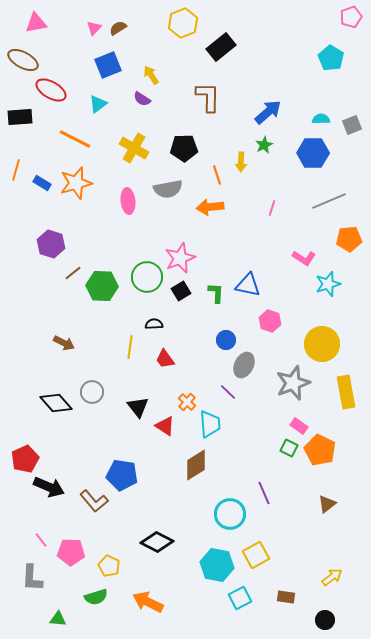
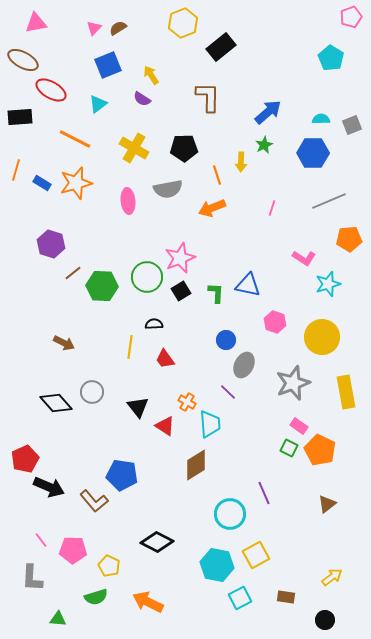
orange arrow at (210, 207): moved 2 px right, 1 px down; rotated 16 degrees counterclockwise
pink hexagon at (270, 321): moved 5 px right, 1 px down
yellow circle at (322, 344): moved 7 px up
orange cross at (187, 402): rotated 12 degrees counterclockwise
pink pentagon at (71, 552): moved 2 px right, 2 px up
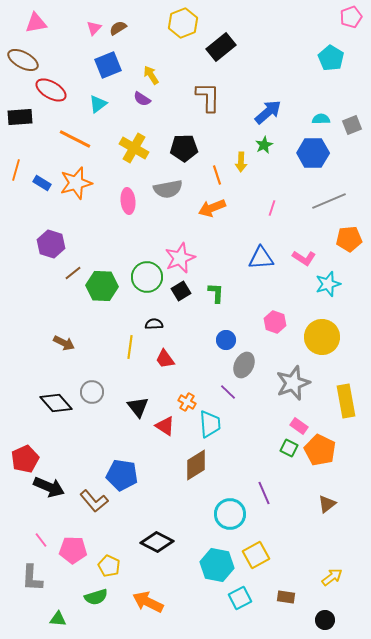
blue triangle at (248, 285): moved 13 px right, 27 px up; rotated 16 degrees counterclockwise
yellow rectangle at (346, 392): moved 9 px down
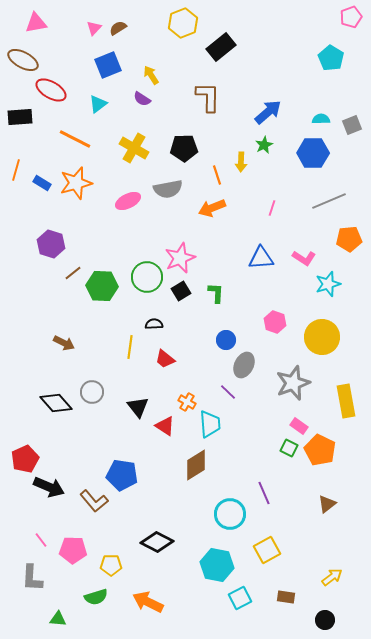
pink ellipse at (128, 201): rotated 70 degrees clockwise
red trapezoid at (165, 359): rotated 15 degrees counterclockwise
yellow square at (256, 555): moved 11 px right, 5 px up
yellow pentagon at (109, 566): moved 2 px right, 1 px up; rotated 25 degrees counterclockwise
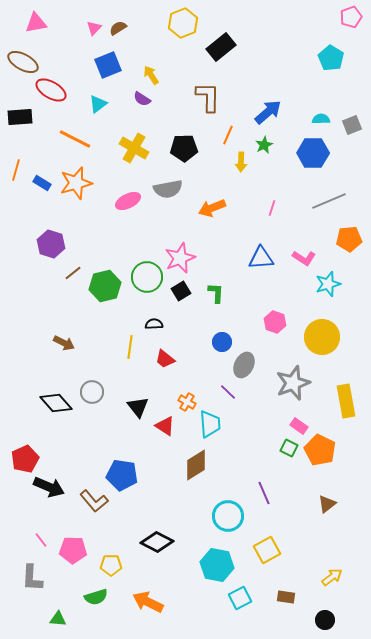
brown ellipse at (23, 60): moved 2 px down
orange line at (217, 175): moved 11 px right, 40 px up; rotated 42 degrees clockwise
green hexagon at (102, 286): moved 3 px right; rotated 16 degrees counterclockwise
blue circle at (226, 340): moved 4 px left, 2 px down
cyan circle at (230, 514): moved 2 px left, 2 px down
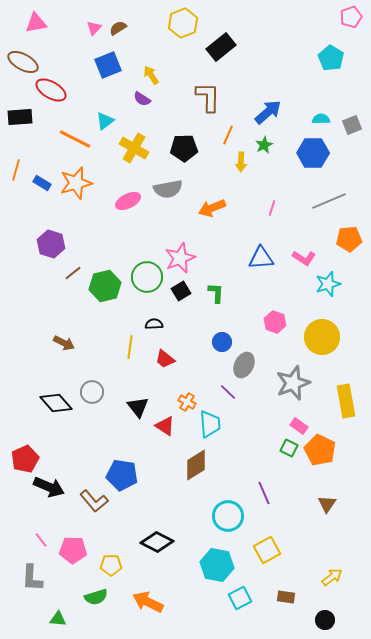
cyan triangle at (98, 104): moved 7 px right, 17 px down
brown triangle at (327, 504): rotated 18 degrees counterclockwise
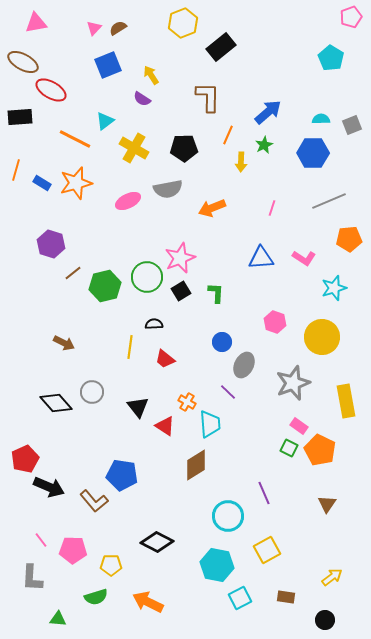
cyan star at (328, 284): moved 6 px right, 4 px down
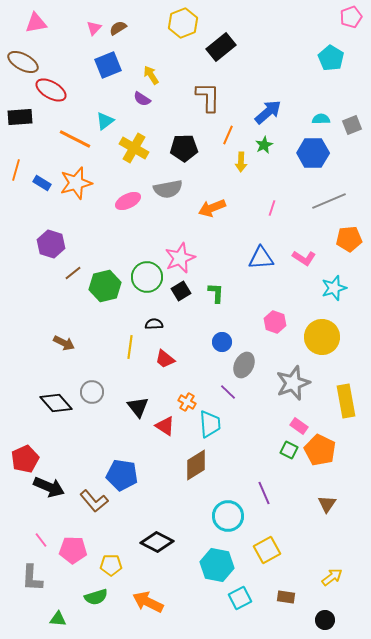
green square at (289, 448): moved 2 px down
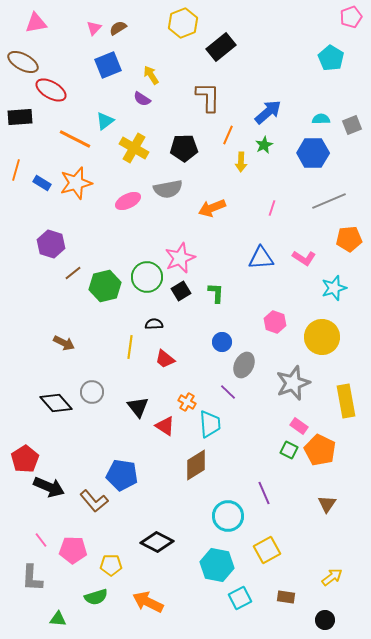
red pentagon at (25, 459): rotated 8 degrees counterclockwise
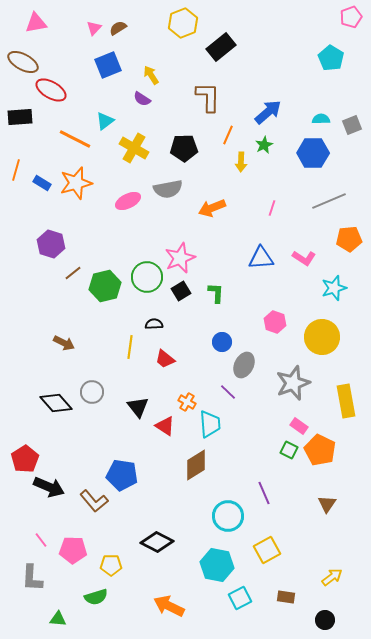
orange arrow at (148, 602): moved 21 px right, 4 px down
